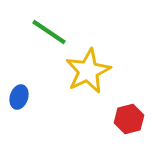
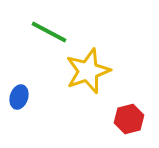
green line: rotated 6 degrees counterclockwise
yellow star: rotated 6 degrees clockwise
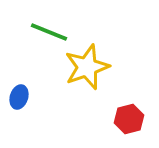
green line: rotated 6 degrees counterclockwise
yellow star: moved 1 px left, 4 px up
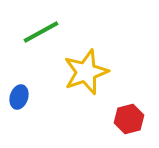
green line: moved 8 px left; rotated 51 degrees counterclockwise
yellow star: moved 1 px left, 5 px down
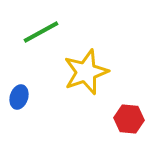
red hexagon: rotated 20 degrees clockwise
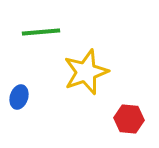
green line: rotated 24 degrees clockwise
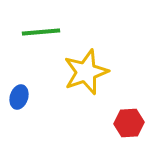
red hexagon: moved 4 px down; rotated 8 degrees counterclockwise
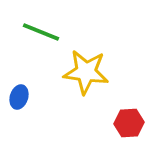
green line: rotated 27 degrees clockwise
yellow star: rotated 27 degrees clockwise
